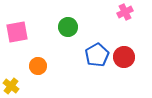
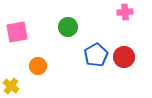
pink cross: rotated 21 degrees clockwise
blue pentagon: moved 1 px left
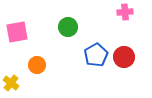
orange circle: moved 1 px left, 1 px up
yellow cross: moved 3 px up
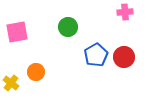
orange circle: moved 1 px left, 7 px down
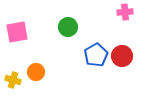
red circle: moved 2 px left, 1 px up
yellow cross: moved 2 px right, 3 px up; rotated 21 degrees counterclockwise
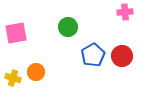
pink square: moved 1 px left, 1 px down
blue pentagon: moved 3 px left
yellow cross: moved 2 px up
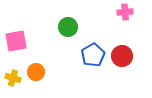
pink square: moved 8 px down
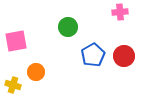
pink cross: moved 5 px left
red circle: moved 2 px right
yellow cross: moved 7 px down
